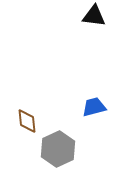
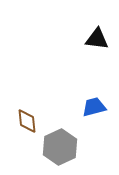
black triangle: moved 3 px right, 23 px down
gray hexagon: moved 2 px right, 2 px up
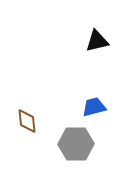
black triangle: moved 2 px down; rotated 20 degrees counterclockwise
gray hexagon: moved 16 px right, 3 px up; rotated 24 degrees clockwise
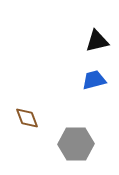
blue trapezoid: moved 27 px up
brown diamond: moved 3 px up; rotated 15 degrees counterclockwise
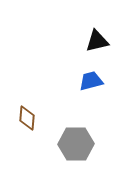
blue trapezoid: moved 3 px left, 1 px down
brown diamond: rotated 25 degrees clockwise
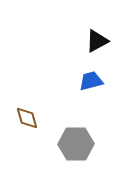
black triangle: rotated 15 degrees counterclockwise
brown diamond: rotated 20 degrees counterclockwise
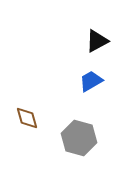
blue trapezoid: rotated 15 degrees counterclockwise
gray hexagon: moved 3 px right, 6 px up; rotated 16 degrees clockwise
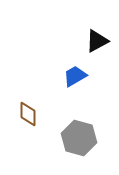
blue trapezoid: moved 16 px left, 5 px up
brown diamond: moved 1 px right, 4 px up; rotated 15 degrees clockwise
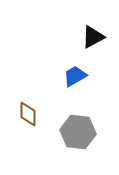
black triangle: moved 4 px left, 4 px up
gray hexagon: moved 1 px left, 6 px up; rotated 8 degrees counterclockwise
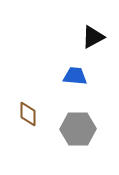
blue trapezoid: rotated 35 degrees clockwise
gray hexagon: moved 3 px up; rotated 8 degrees counterclockwise
